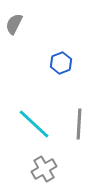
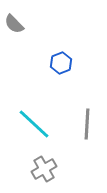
gray semicircle: rotated 70 degrees counterclockwise
gray line: moved 8 px right
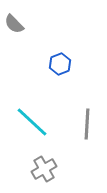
blue hexagon: moved 1 px left, 1 px down
cyan line: moved 2 px left, 2 px up
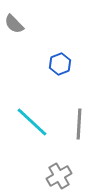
gray line: moved 8 px left
gray cross: moved 15 px right, 7 px down
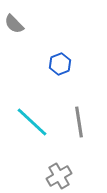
gray line: moved 2 px up; rotated 12 degrees counterclockwise
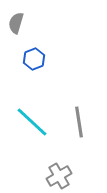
gray semicircle: moved 2 px right, 1 px up; rotated 60 degrees clockwise
blue hexagon: moved 26 px left, 5 px up
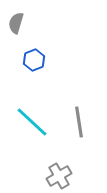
blue hexagon: moved 1 px down
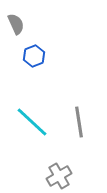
gray semicircle: moved 1 px down; rotated 140 degrees clockwise
blue hexagon: moved 4 px up
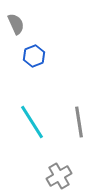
cyan line: rotated 15 degrees clockwise
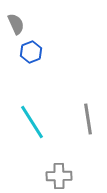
blue hexagon: moved 3 px left, 4 px up
gray line: moved 9 px right, 3 px up
gray cross: rotated 30 degrees clockwise
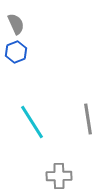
blue hexagon: moved 15 px left
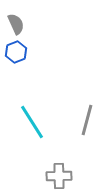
gray line: moved 1 px left, 1 px down; rotated 24 degrees clockwise
